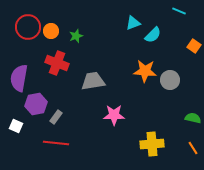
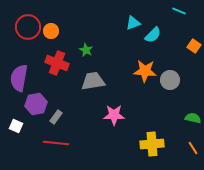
green star: moved 10 px right, 14 px down; rotated 24 degrees counterclockwise
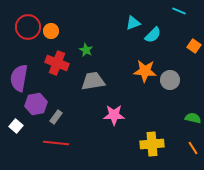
white square: rotated 16 degrees clockwise
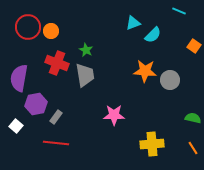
gray trapezoid: moved 8 px left, 6 px up; rotated 90 degrees clockwise
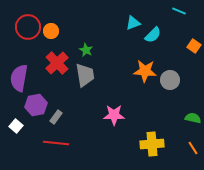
red cross: rotated 25 degrees clockwise
purple hexagon: moved 1 px down
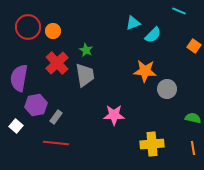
orange circle: moved 2 px right
gray circle: moved 3 px left, 9 px down
orange line: rotated 24 degrees clockwise
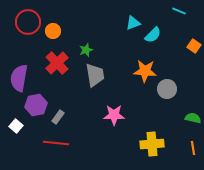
red circle: moved 5 px up
green star: rotated 24 degrees clockwise
gray trapezoid: moved 10 px right
gray rectangle: moved 2 px right
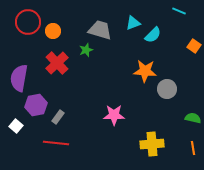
gray trapezoid: moved 5 px right, 45 px up; rotated 65 degrees counterclockwise
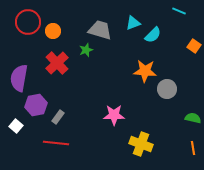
yellow cross: moved 11 px left; rotated 25 degrees clockwise
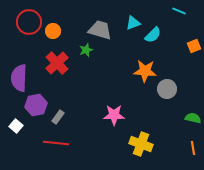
red circle: moved 1 px right
orange square: rotated 32 degrees clockwise
purple semicircle: rotated 8 degrees counterclockwise
